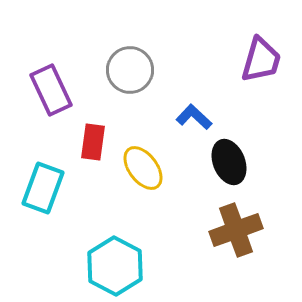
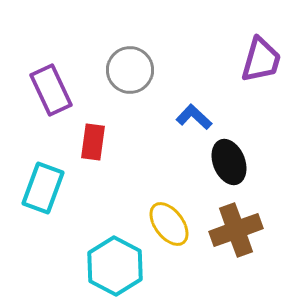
yellow ellipse: moved 26 px right, 56 px down
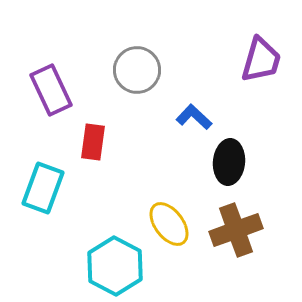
gray circle: moved 7 px right
black ellipse: rotated 27 degrees clockwise
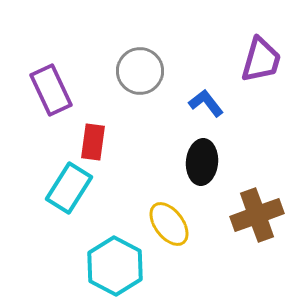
gray circle: moved 3 px right, 1 px down
blue L-shape: moved 12 px right, 14 px up; rotated 9 degrees clockwise
black ellipse: moved 27 px left
cyan rectangle: moved 26 px right; rotated 12 degrees clockwise
brown cross: moved 21 px right, 15 px up
